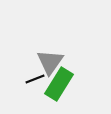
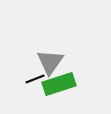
green rectangle: rotated 40 degrees clockwise
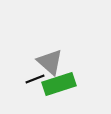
gray triangle: rotated 24 degrees counterclockwise
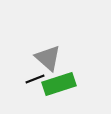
gray triangle: moved 2 px left, 4 px up
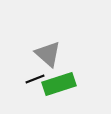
gray triangle: moved 4 px up
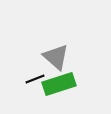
gray triangle: moved 8 px right, 3 px down
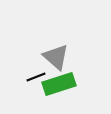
black line: moved 1 px right, 2 px up
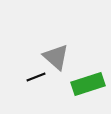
green rectangle: moved 29 px right
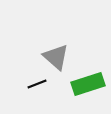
black line: moved 1 px right, 7 px down
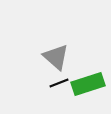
black line: moved 22 px right, 1 px up
